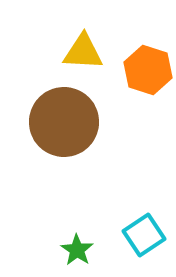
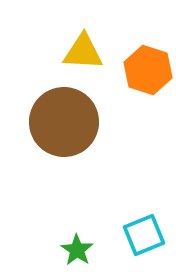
cyan square: rotated 12 degrees clockwise
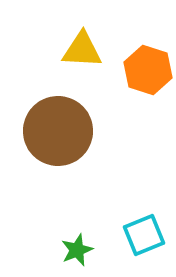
yellow triangle: moved 1 px left, 2 px up
brown circle: moved 6 px left, 9 px down
green star: rotated 16 degrees clockwise
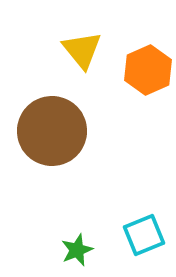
yellow triangle: rotated 48 degrees clockwise
orange hexagon: rotated 18 degrees clockwise
brown circle: moved 6 px left
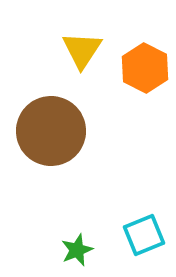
yellow triangle: rotated 12 degrees clockwise
orange hexagon: moved 3 px left, 2 px up; rotated 9 degrees counterclockwise
brown circle: moved 1 px left
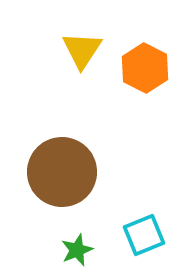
brown circle: moved 11 px right, 41 px down
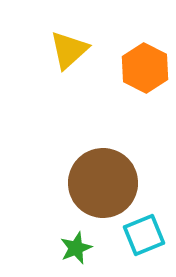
yellow triangle: moved 13 px left; rotated 15 degrees clockwise
brown circle: moved 41 px right, 11 px down
green star: moved 1 px left, 2 px up
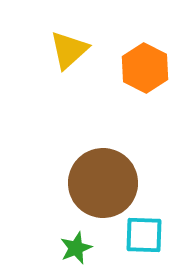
cyan square: rotated 24 degrees clockwise
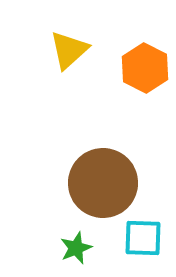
cyan square: moved 1 px left, 3 px down
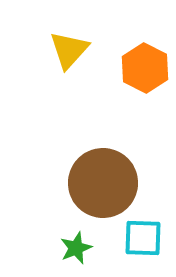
yellow triangle: rotated 6 degrees counterclockwise
